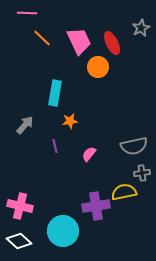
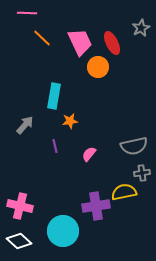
pink trapezoid: moved 1 px right, 1 px down
cyan rectangle: moved 1 px left, 3 px down
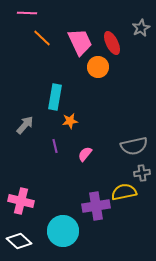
cyan rectangle: moved 1 px right, 1 px down
pink semicircle: moved 4 px left
pink cross: moved 1 px right, 5 px up
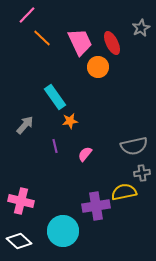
pink line: moved 2 px down; rotated 48 degrees counterclockwise
cyan rectangle: rotated 45 degrees counterclockwise
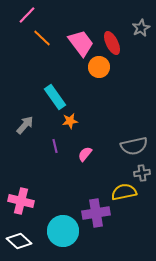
pink trapezoid: moved 1 px right, 1 px down; rotated 12 degrees counterclockwise
orange circle: moved 1 px right
purple cross: moved 7 px down
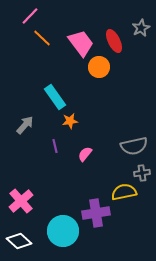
pink line: moved 3 px right, 1 px down
red ellipse: moved 2 px right, 2 px up
pink cross: rotated 35 degrees clockwise
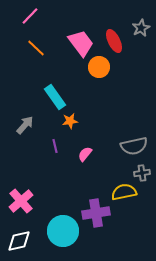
orange line: moved 6 px left, 10 px down
white diamond: rotated 55 degrees counterclockwise
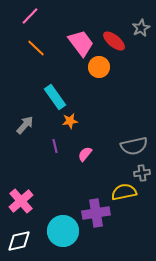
red ellipse: rotated 25 degrees counterclockwise
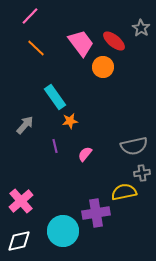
gray star: rotated 12 degrees counterclockwise
orange circle: moved 4 px right
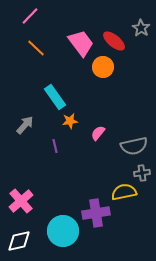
pink semicircle: moved 13 px right, 21 px up
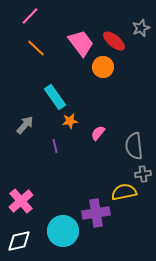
gray star: rotated 18 degrees clockwise
gray semicircle: rotated 96 degrees clockwise
gray cross: moved 1 px right, 1 px down
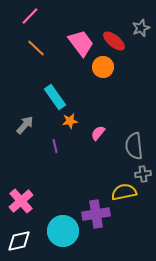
purple cross: moved 1 px down
